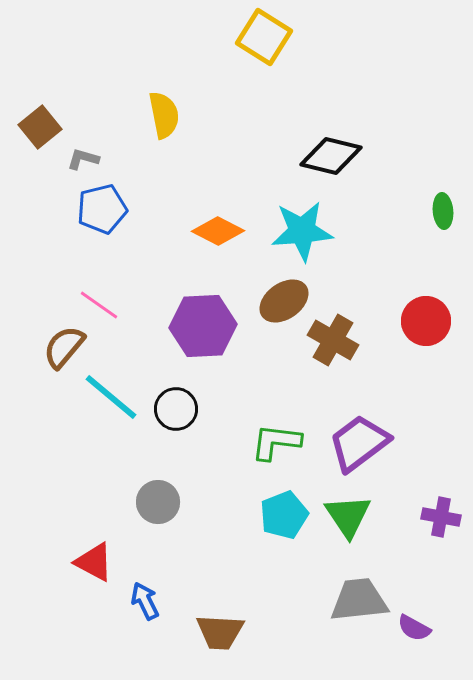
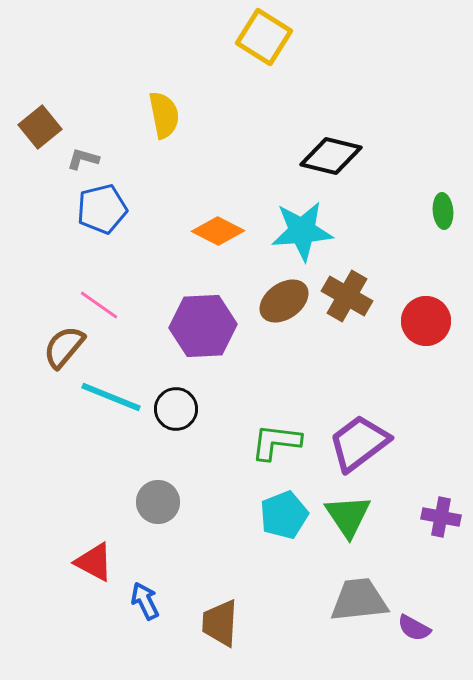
brown cross: moved 14 px right, 44 px up
cyan line: rotated 18 degrees counterclockwise
brown trapezoid: moved 9 px up; rotated 90 degrees clockwise
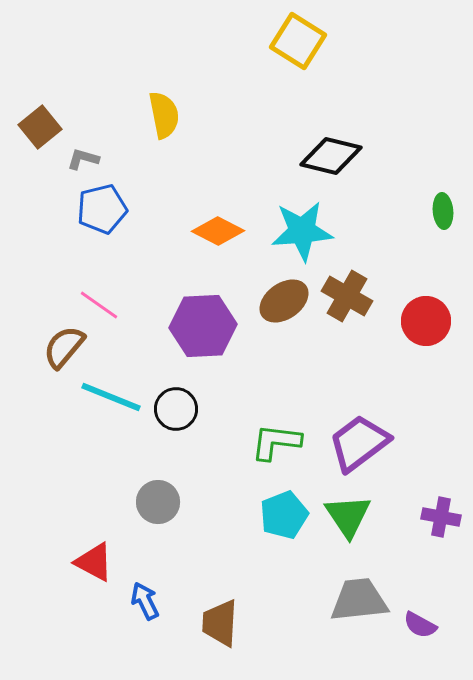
yellow square: moved 34 px right, 4 px down
purple semicircle: moved 6 px right, 3 px up
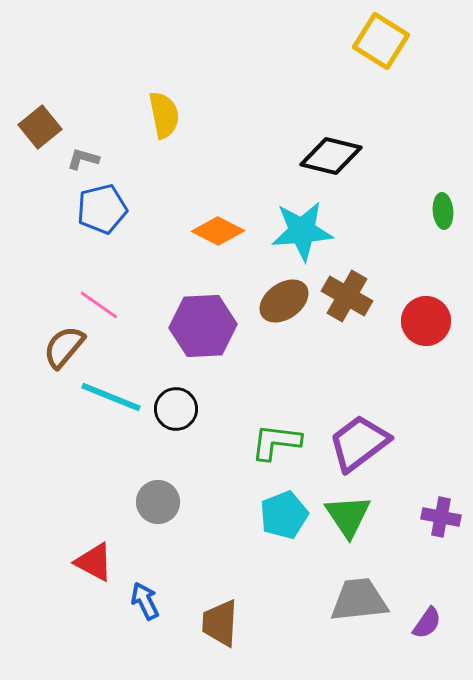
yellow square: moved 83 px right
purple semicircle: moved 7 px right, 2 px up; rotated 84 degrees counterclockwise
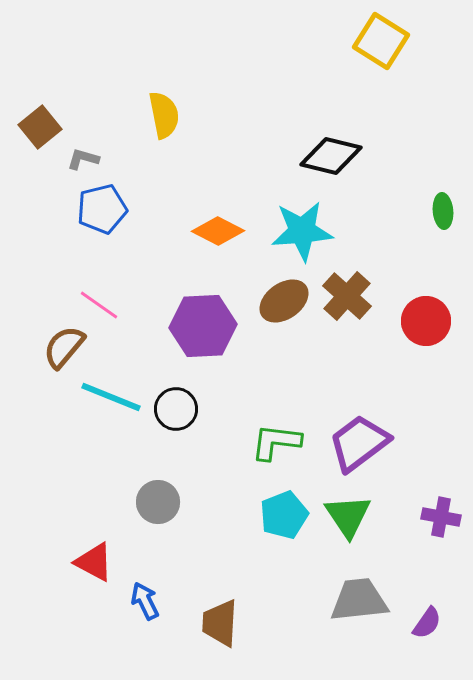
brown cross: rotated 12 degrees clockwise
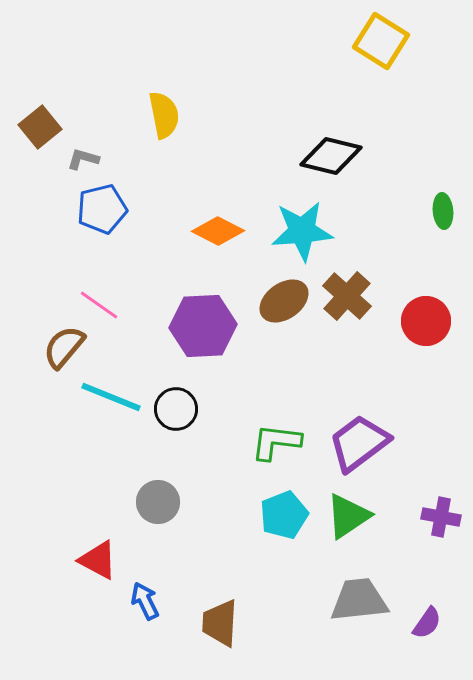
green triangle: rotated 30 degrees clockwise
red triangle: moved 4 px right, 2 px up
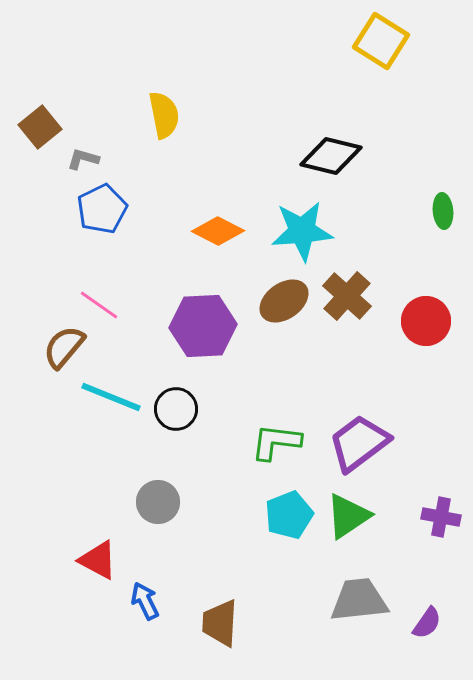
blue pentagon: rotated 12 degrees counterclockwise
cyan pentagon: moved 5 px right
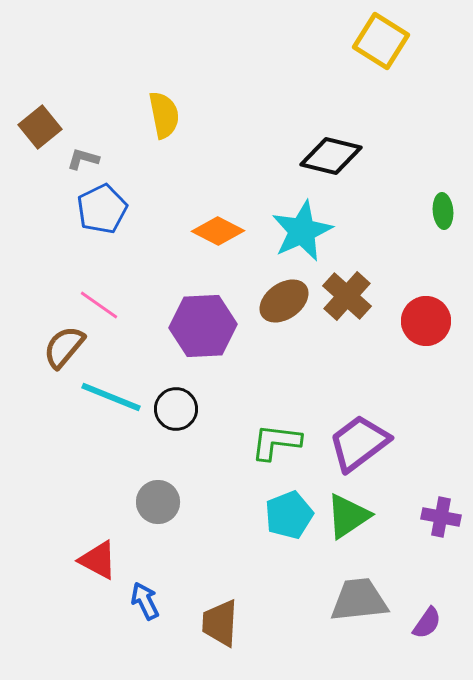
cyan star: rotated 20 degrees counterclockwise
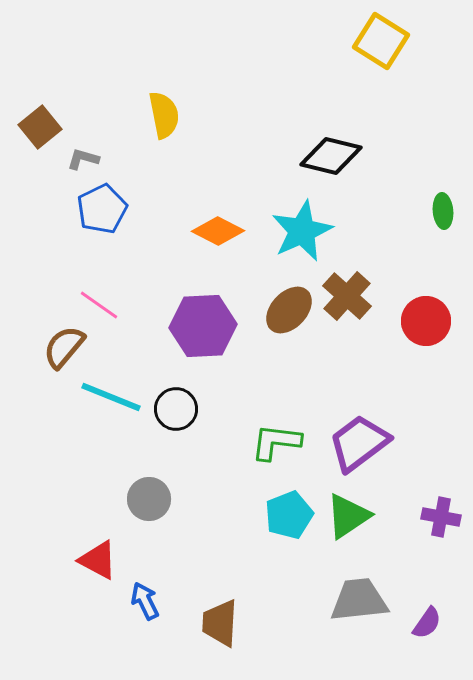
brown ellipse: moved 5 px right, 9 px down; rotated 12 degrees counterclockwise
gray circle: moved 9 px left, 3 px up
